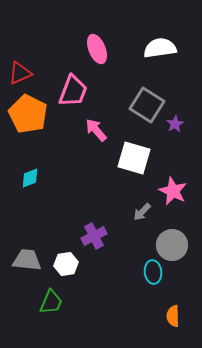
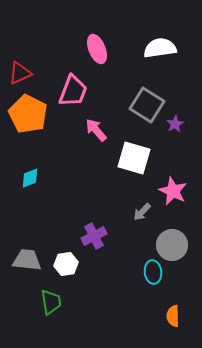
green trapezoid: rotated 32 degrees counterclockwise
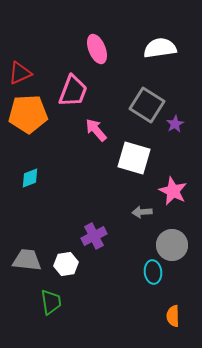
orange pentagon: rotated 30 degrees counterclockwise
gray arrow: rotated 42 degrees clockwise
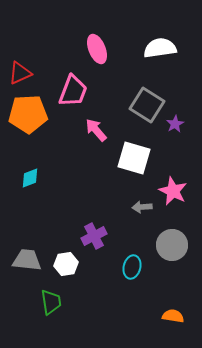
gray arrow: moved 5 px up
cyan ellipse: moved 21 px left, 5 px up; rotated 20 degrees clockwise
orange semicircle: rotated 100 degrees clockwise
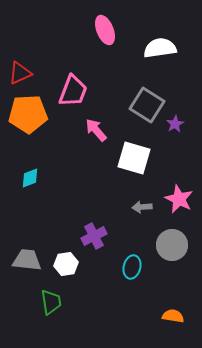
pink ellipse: moved 8 px right, 19 px up
pink star: moved 6 px right, 8 px down
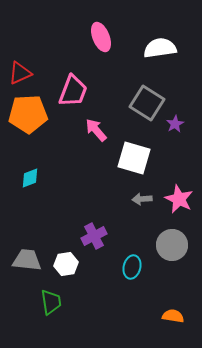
pink ellipse: moved 4 px left, 7 px down
gray square: moved 2 px up
gray arrow: moved 8 px up
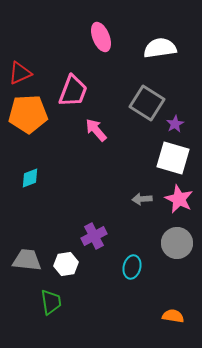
white square: moved 39 px right
gray circle: moved 5 px right, 2 px up
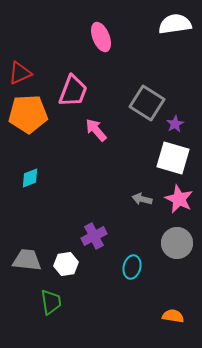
white semicircle: moved 15 px right, 24 px up
gray arrow: rotated 18 degrees clockwise
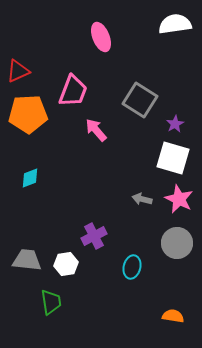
red triangle: moved 2 px left, 2 px up
gray square: moved 7 px left, 3 px up
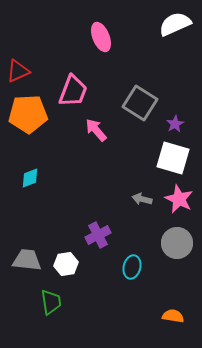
white semicircle: rotated 16 degrees counterclockwise
gray square: moved 3 px down
purple cross: moved 4 px right, 1 px up
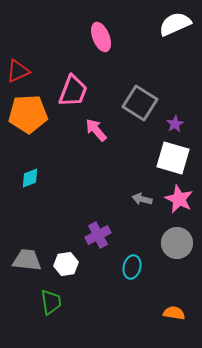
orange semicircle: moved 1 px right, 3 px up
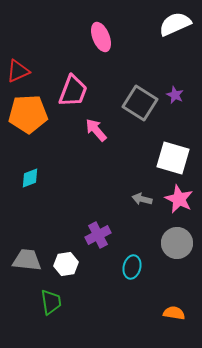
purple star: moved 29 px up; rotated 18 degrees counterclockwise
